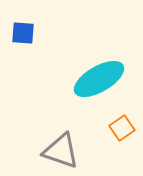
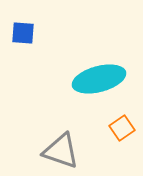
cyan ellipse: rotated 15 degrees clockwise
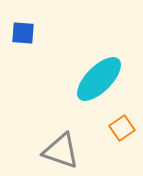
cyan ellipse: rotated 30 degrees counterclockwise
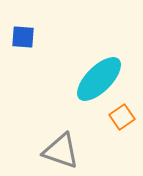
blue square: moved 4 px down
orange square: moved 11 px up
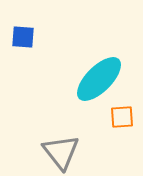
orange square: rotated 30 degrees clockwise
gray triangle: moved 1 px down; rotated 33 degrees clockwise
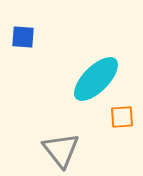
cyan ellipse: moved 3 px left
gray triangle: moved 2 px up
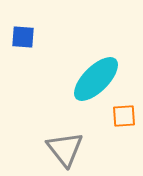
orange square: moved 2 px right, 1 px up
gray triangle: moved 4 px right, 1 px up
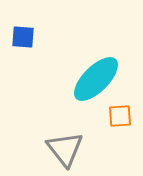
orange square: moved 4 px left
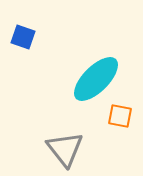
blue square: rotated 15 degrees clockwise
orange square: rotated 15 degrees clockwise
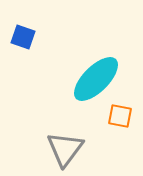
gray triangle: rotated 15 degrees clockwise
